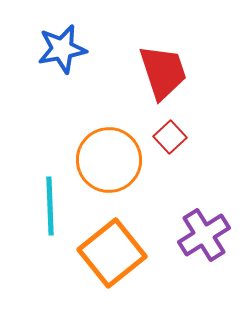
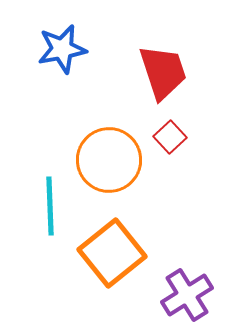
purple cross: moved 17 px left, 60 px down
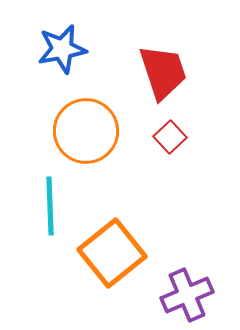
orange circle: moved 23 px left, 29 px up
purple cross: rotated 9 degrees clockwise
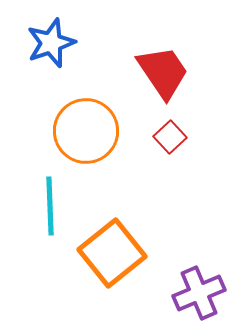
blue star: moved 11 px left, 6 px up; rotated 9 degrees counterclockwise
red trapezoid: rotated 16 degrees counterclockwise
purple cross: moved 12 px right, 2 px up
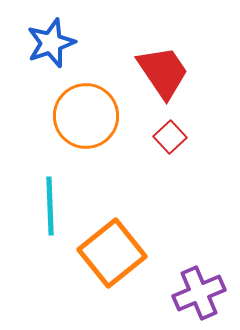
orange circle: moved 15 px up
